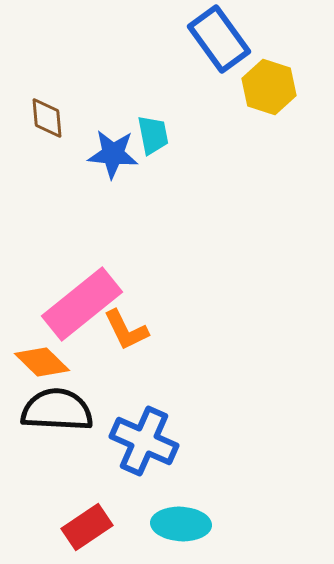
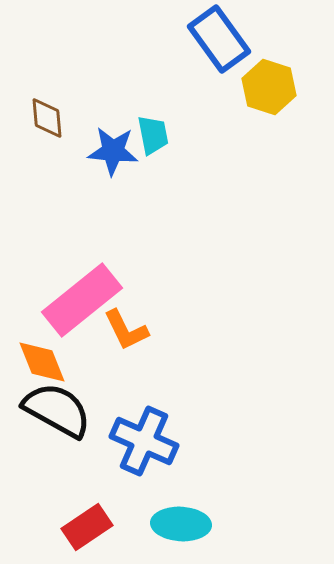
blue star: moved 3 px up
pink rectangle: moved 4 px up
orange diamond: rotated 24 degrees clockwise
black semicircle: rotated 26 degrees clockwise
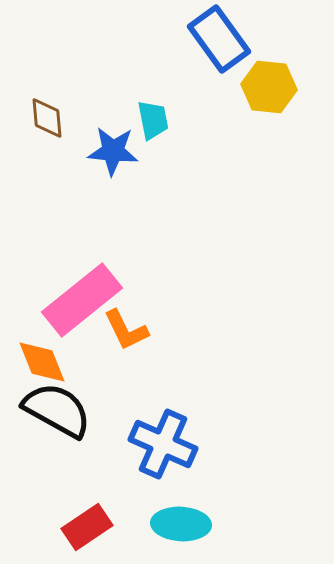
yellow hexagon: rotated 12 degrees counterclockwise
cyan trapezoid: moved 15 px up
blue cross: moved 19 px right, 3 px down
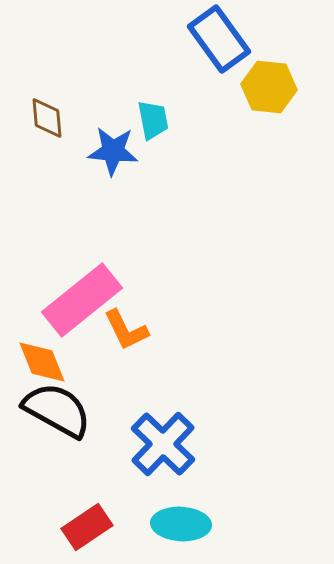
blue cross: rotated 20 degrees clockwise
